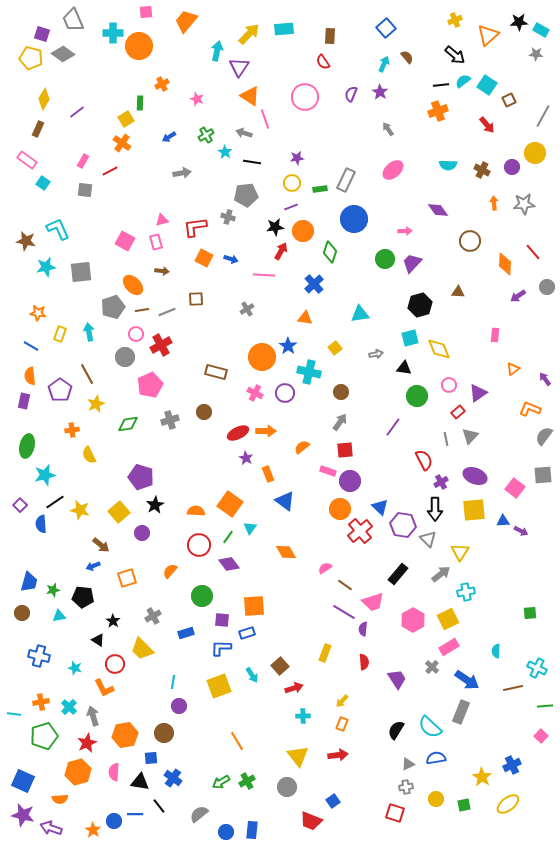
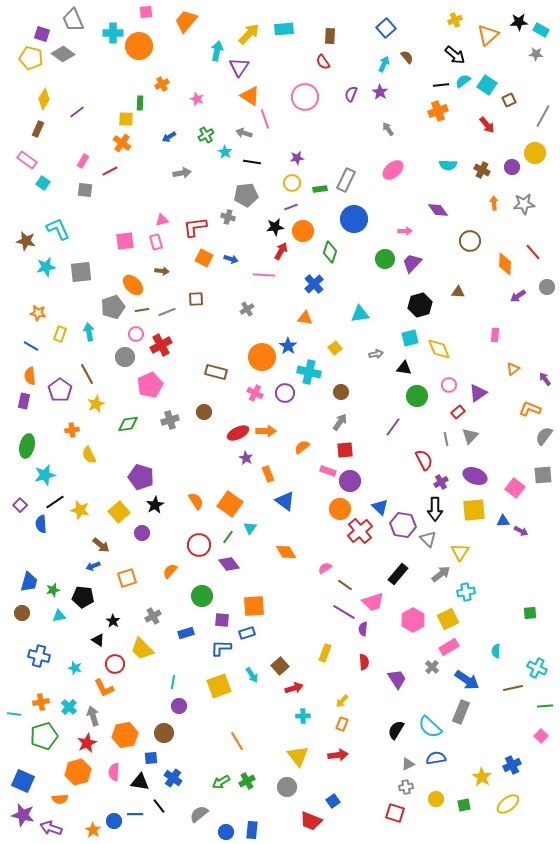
yellow square at (126, 119): rotated 35 degrees clockwise
pink square at (125, 241): rotated 36 degrees counterclockwise
orange semicircle at (196, 511): moved 10 px up; rotated 54 degrees clockwise
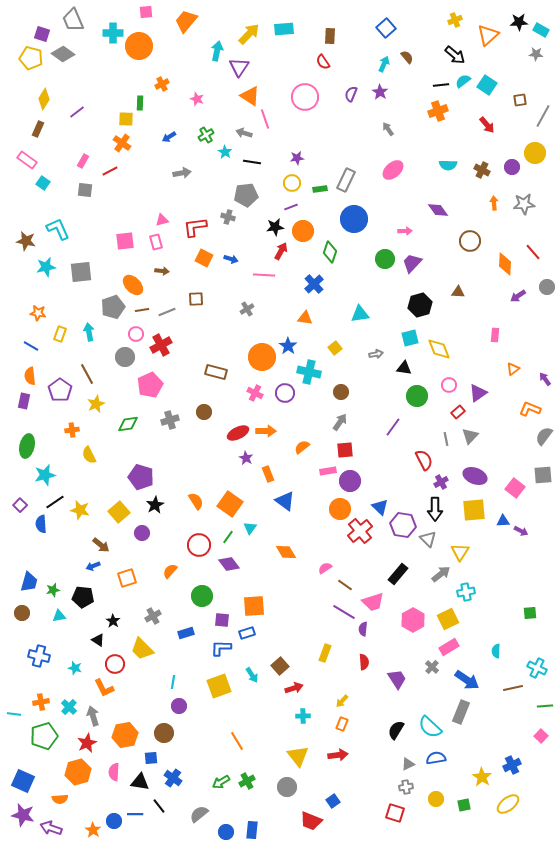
brown square at (509, 100): moved 11 px right; rotated 16 degrees clockwise
pink rectangle at (328, 471): rotated 28 degrees counterclockwise
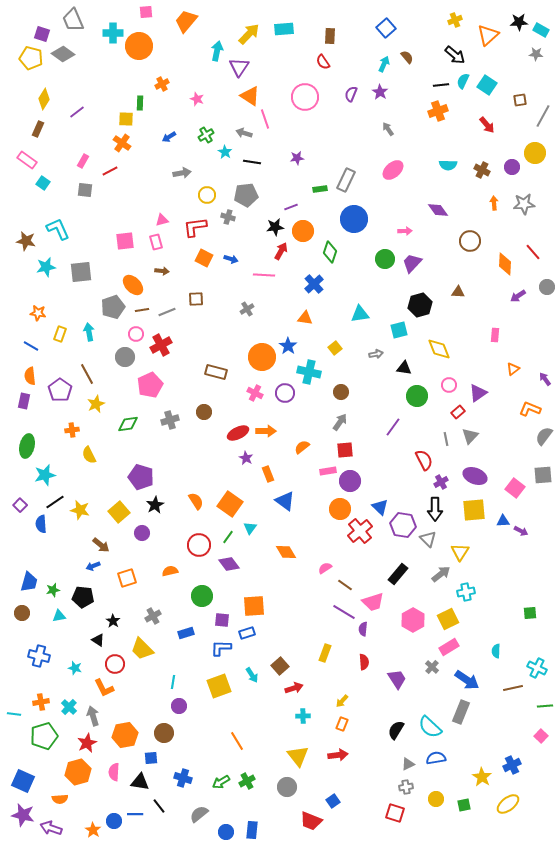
cyan semicircle at (463, 81): rotated 28 degrees counterclockwise
yellow circle at (292, 183): moved 85 px left, 12 px down
cyan square at (410, 338): moved 11 px left, 8 px up
orange semicircle at (170, 571): rotated 35 degrees clockwise
blue cross at (173, 778): moved 10 px right; rotated 18 degrees counterclockwise
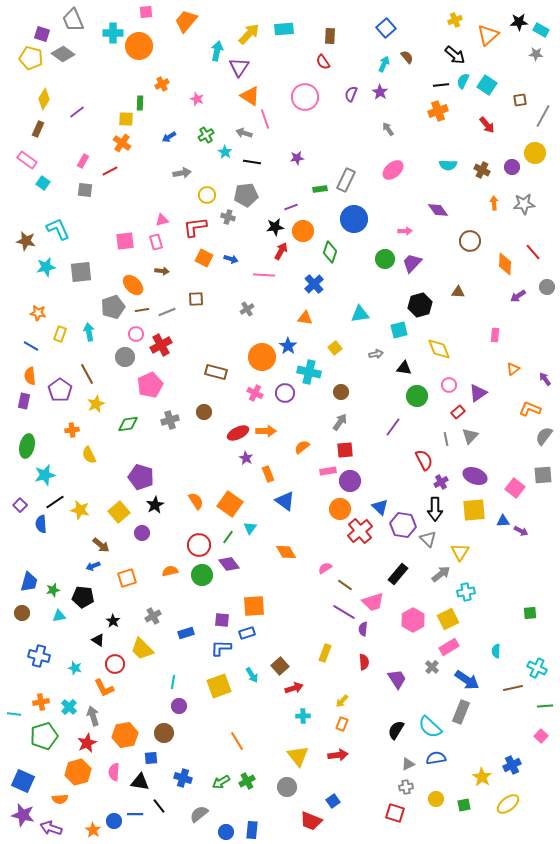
green circle at (202, 596): moved 21 px up
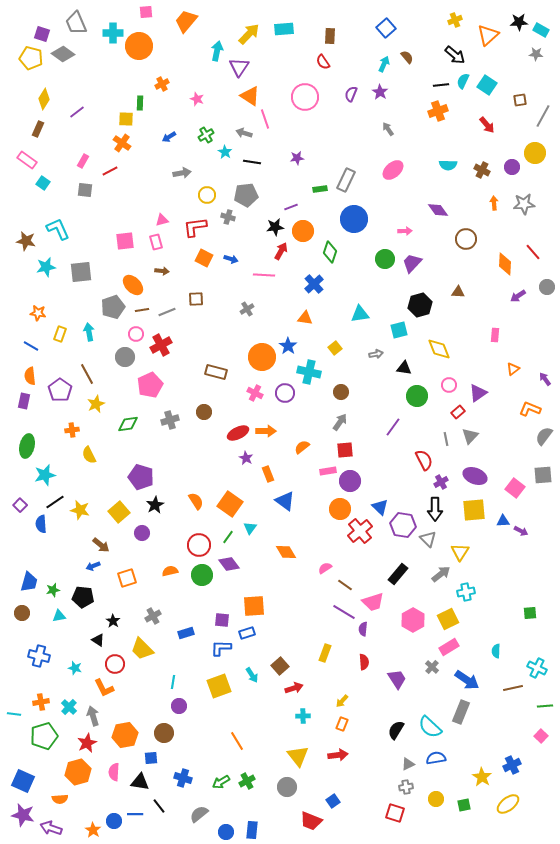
gray trapezoid at (73, 20): moved 3 px right, 3 px down
brown circle at (470, 241): moved 4 px left, 2 px up
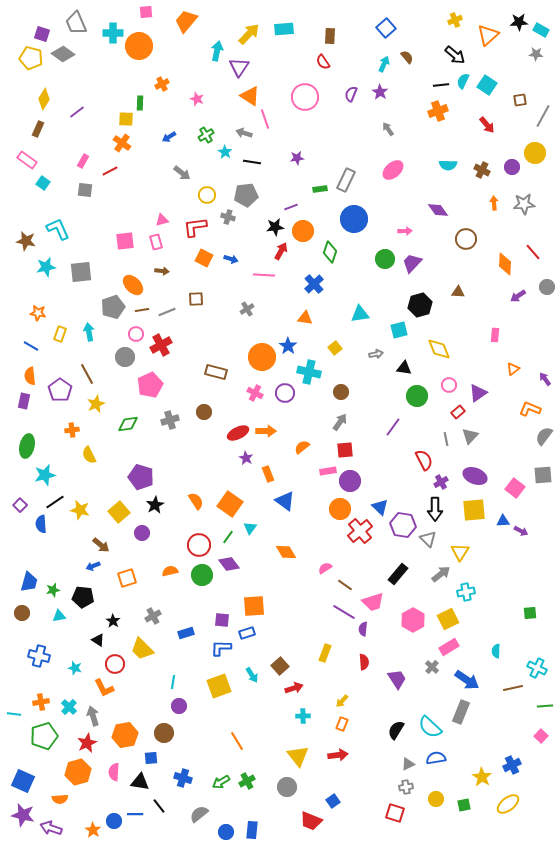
gray arrow at (182, 173): rotated 48 degrees clockwise
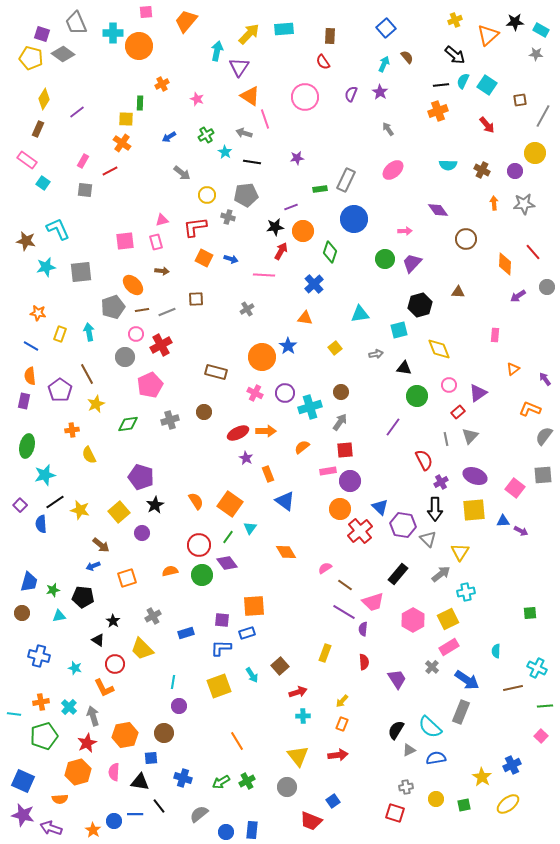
black star at (519, 22): moved 4 px left
purple circle at (512, 167): moved 3 px right, 4 px down
cyan cross at (309, 372): moved 1 px right, 35 px down; rotated 30 degrees counterclockwise
purple diamond at (229, 564): moved 2 px left, 1 px up
red arrow at (294, 688): moved 4 px right, 4 px down
gray triangle at (408, 764): moved 1 px right, 14 px up
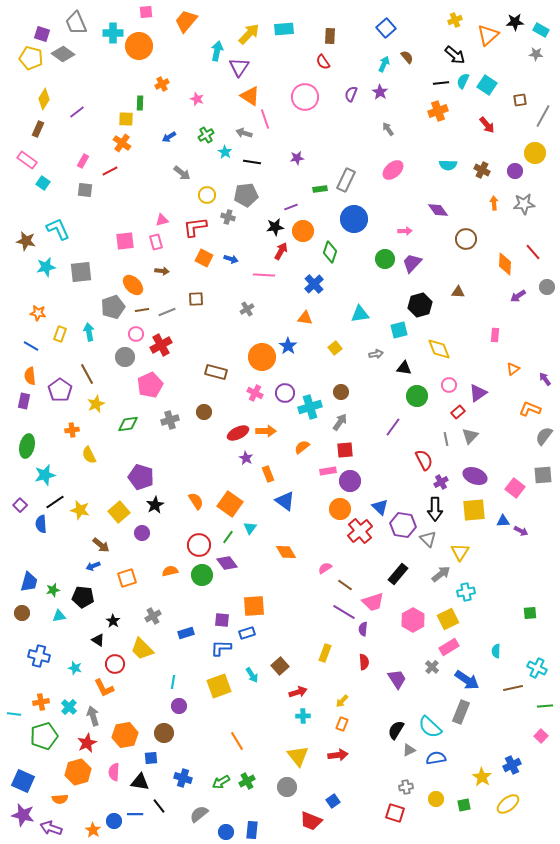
black line at (441, 85): moved 2 px up
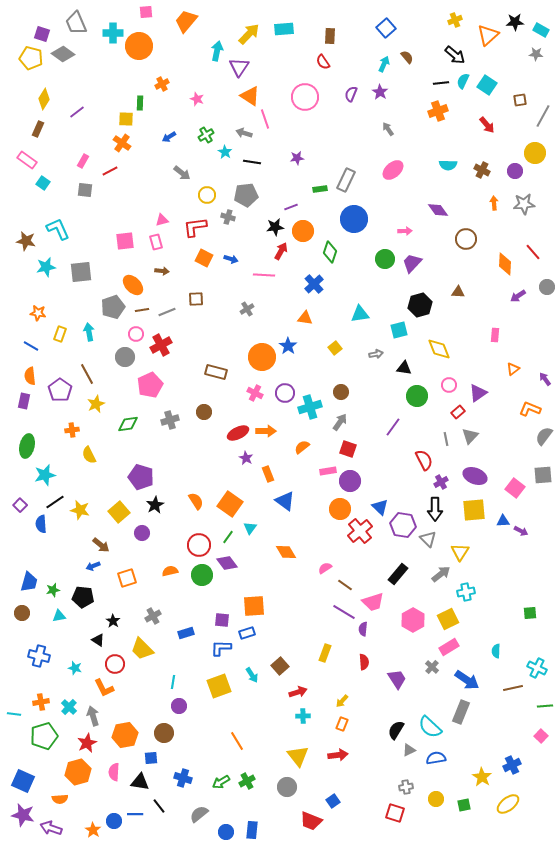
red square at (345, 450): moved 3 px right, 1 px up; rotated 24 degrees clockwise
